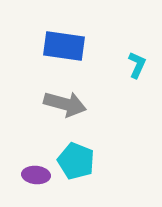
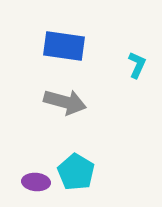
gray arrow: moved 2 px up
cyan pentagon: moved 11 px down; rotated 9 degrees clockwise
purple ellipse: moved 7 px down
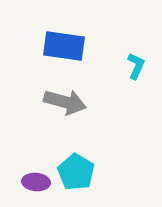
cyan L-shape: moved 1 px left, 1 px down
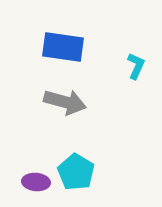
blue rectangle: moved 1 px left, 1 px down
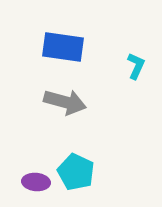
cyan pentagon: rotated 6 degrees counterclockwise
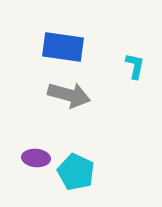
cyan L-shape: moved 1 px left; rotated 12 degrees counterclockwise
gray arrow: moved 4 px right, 7 px up
purple ellipse: moved 24 px up
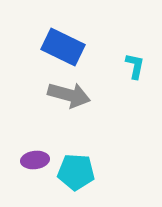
blue rectangle: rotated 18 degrees clockwise
purple ellipse: moved 1 px left, 2 px down; rotated 12 degrees counterclockwise
cyan pentagon: rotated 21 degrees counterclockwise
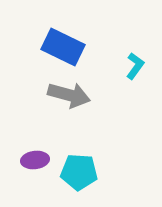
cyan L-shape: rotated 24 degrees clockwise
cyan pentagon: moved 3 px right
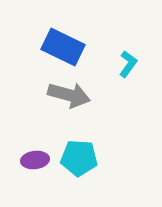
cyan L-shape: moved 7 px left, 2 px up
cyan pentagon: moved 14 px up
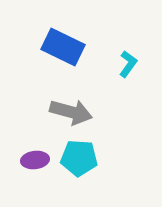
gray arrow: moved 2 px right, 17 px down
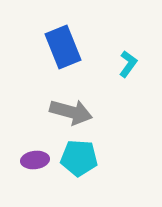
blue rectangle: rotated 42 degrees clockwise
